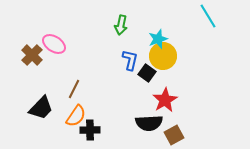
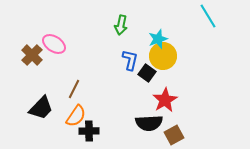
black cross: moved 1 px left, 1 px down
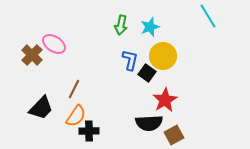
cyan star: moved 8 px left, 12 px up
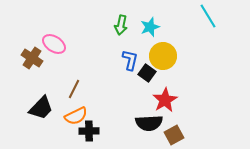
brown cross: moved 3 px down; rotated 10 degrees counterclockwise
orange semicircle: rotated 30 degrees clockwise
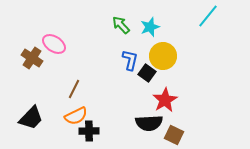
cyan line: rotated 70 degrees clockwise
green arrow: rotated 126 degrees clockwise
black trapezoid: moved 10 px left, 10 px down
brown square: rotated 36 degrees counterclockwise
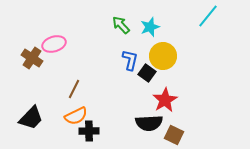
pink ellipse: rotated 50 degrees counterclockwise
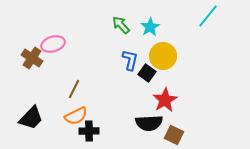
cyan star: rotated 12 degrees counterclockwise
pink ellipse: moved 1 px left
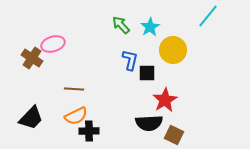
yellow circle: moved 10 px right, 6 px up
black square: rotated 36 degrees counterclockwise
brown line: rotated 66 degrees clockwise
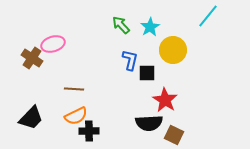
red star: rotated 10 degrees counterclockwise
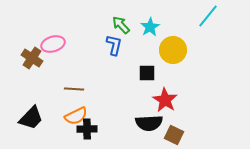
blue L-shape: moved 16 px left, 15 px up
black cross: moved 2 px left, 2 px up
